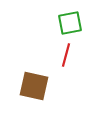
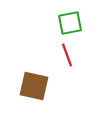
red line: moved 1 px right; rotated 35 degrees counterclockwise
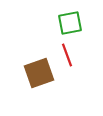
brown square: moved 5 px right, 13 px up; rotated 32 degrees counterclockwise
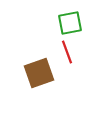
red line: moved 3 px up
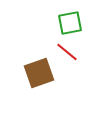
red line: rotated 30 degrees counterclockwise
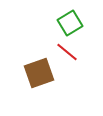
green square: rotated 20 degrees counterclockwise
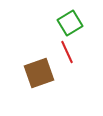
red line: rotated 25 degrees clockwise
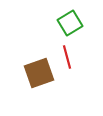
red line: moved 5 px down; rotated 10 degrees clockwise
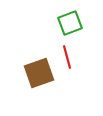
green square: rotated 10 degrees clockwise
